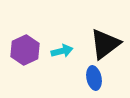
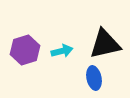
black triangle: rotated 24 degrees clockwise
purple hexagon: rotated 8 degrees clockwise
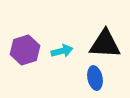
black triangle: rotated 16 degrees clockwise
blue ellipse: moved 1 px right
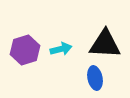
cyan arrow: moved 1 px left, 2 px up
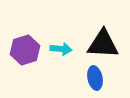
black triangle: moved 2 px left
cyan arrow: rotated 20 degrees clockwise
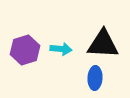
blue ellipse: rotated 15 degrees clockwise
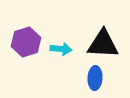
purple hexagon: moved 1 px right, 8 px up
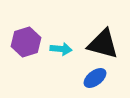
black triangle: rotated 12 degrees clockwise
blue ellipse: rotated 50 degrees clockwise
